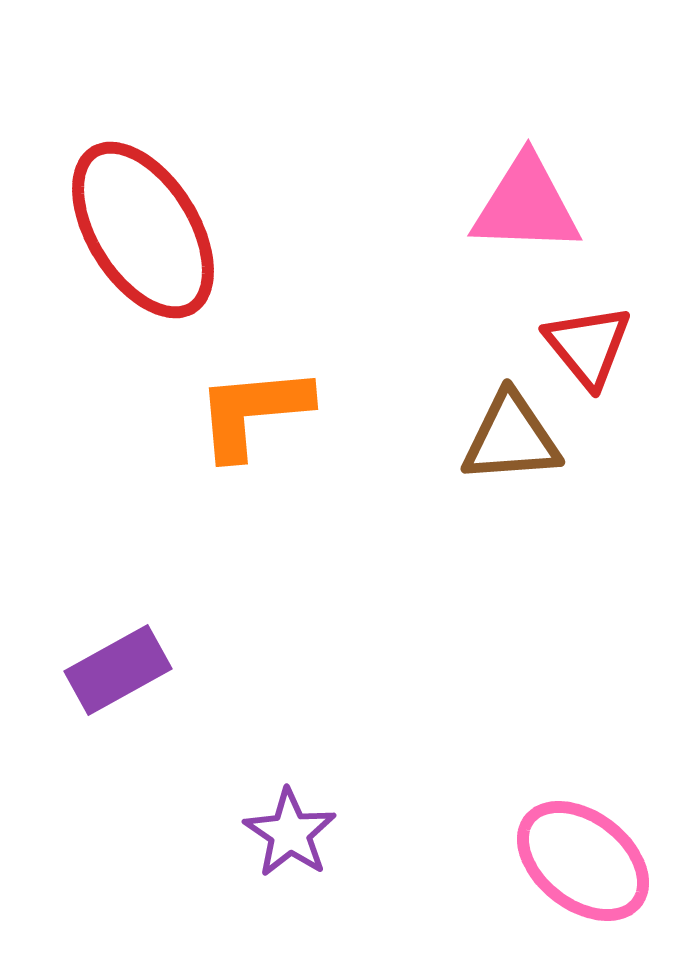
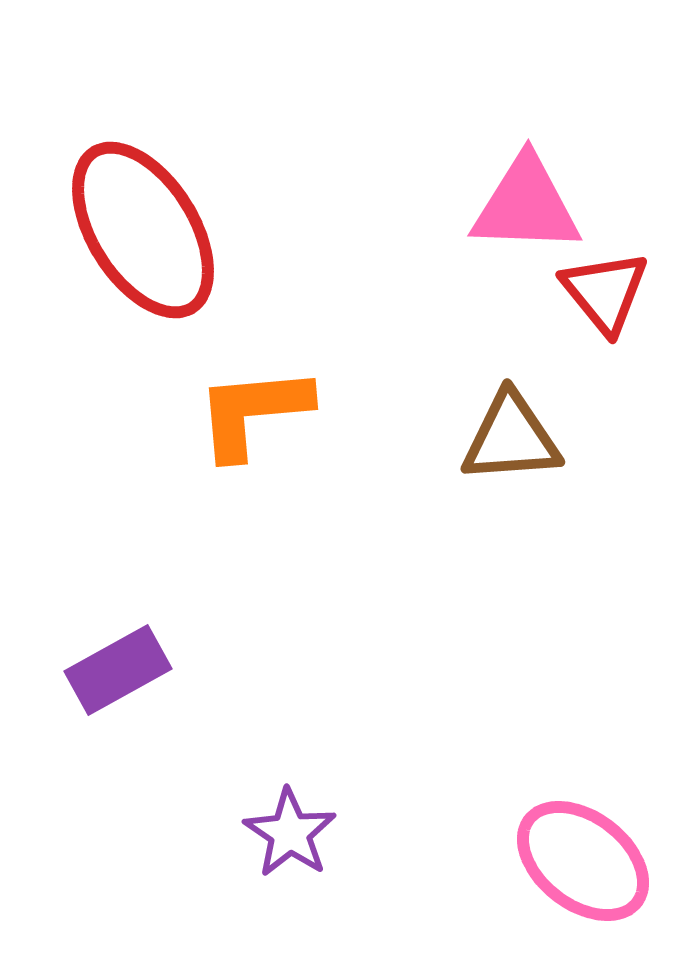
red triangle: moved 17 px right, 54 px up
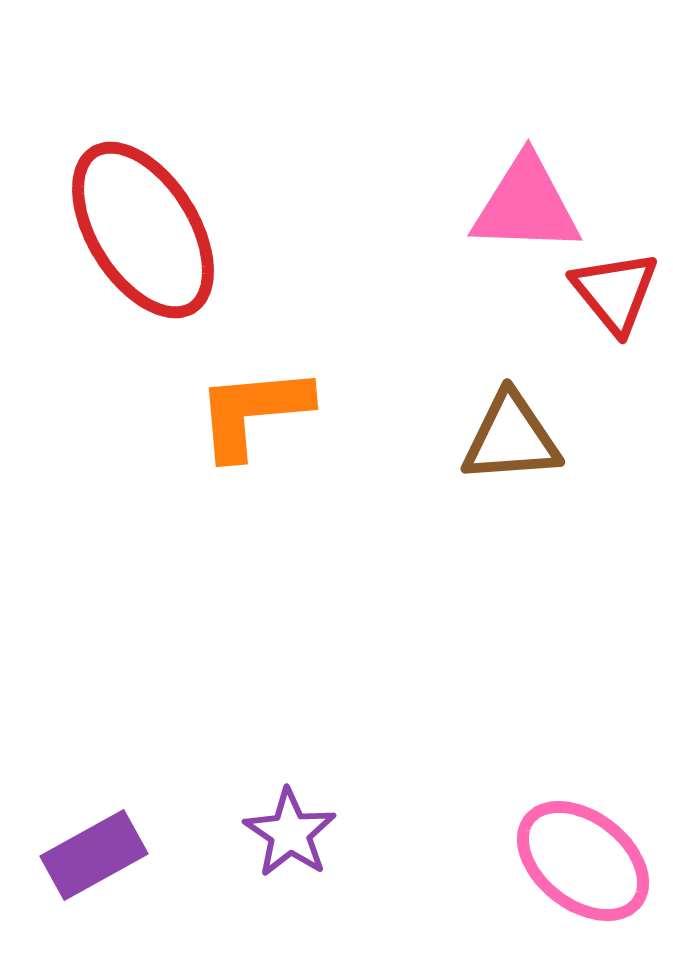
red triangle: moved 10 px right
purple rectangle: moved 24 px left, 185 px down
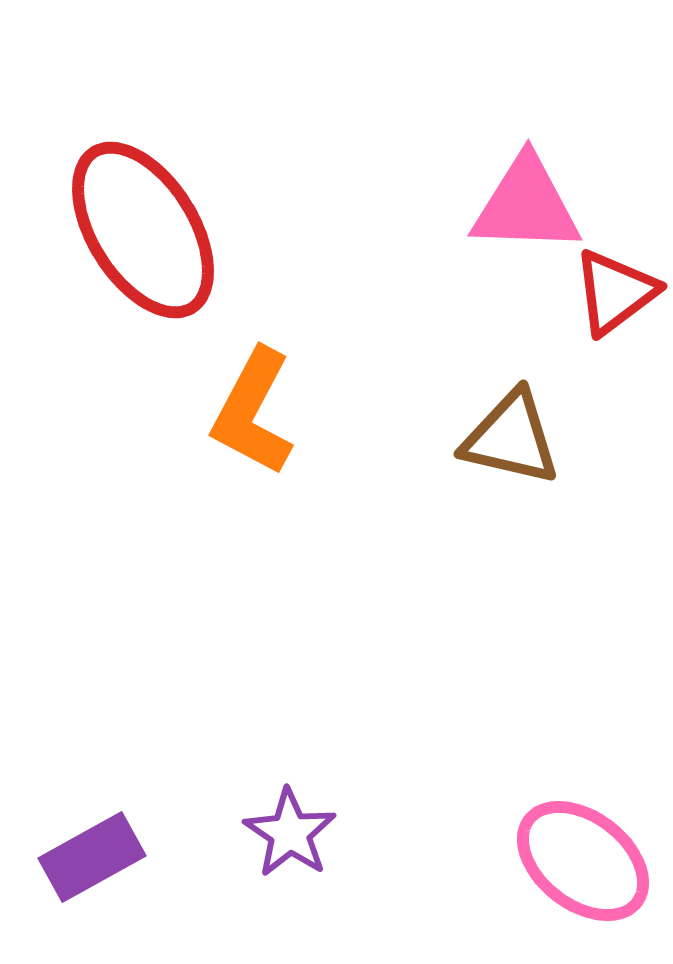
red triangle: rotated 32 degrees clockwise
orange L-shape: rotated 57 degrees counterclockwise
brown triangle: rotated 17 degrees clockwise
purple rectangle: moved 2 px left, 2 px down
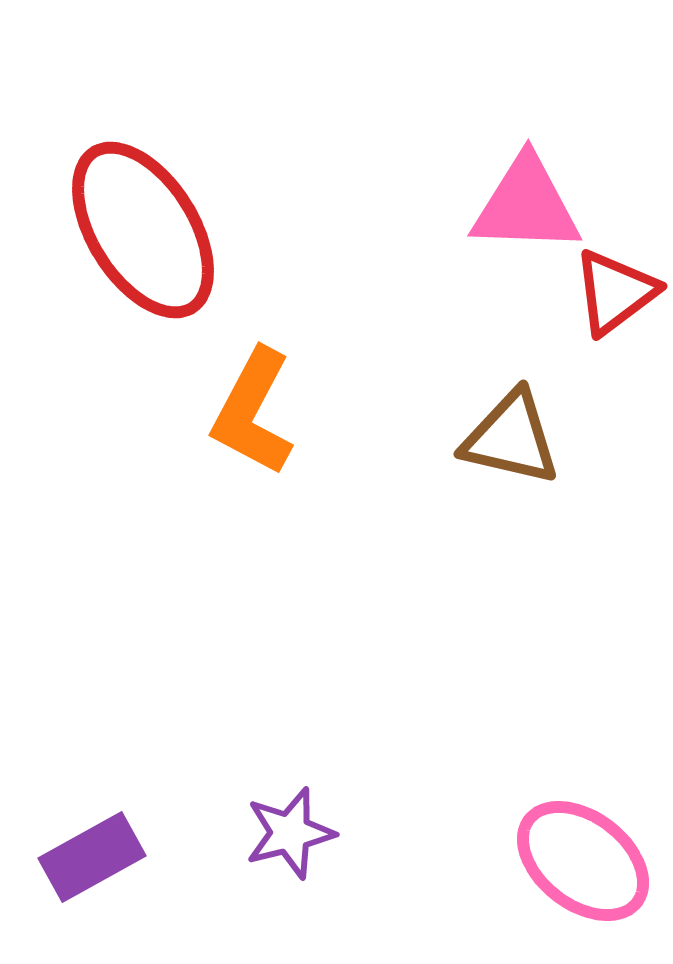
purple star: rotated 24 degrees clockwise
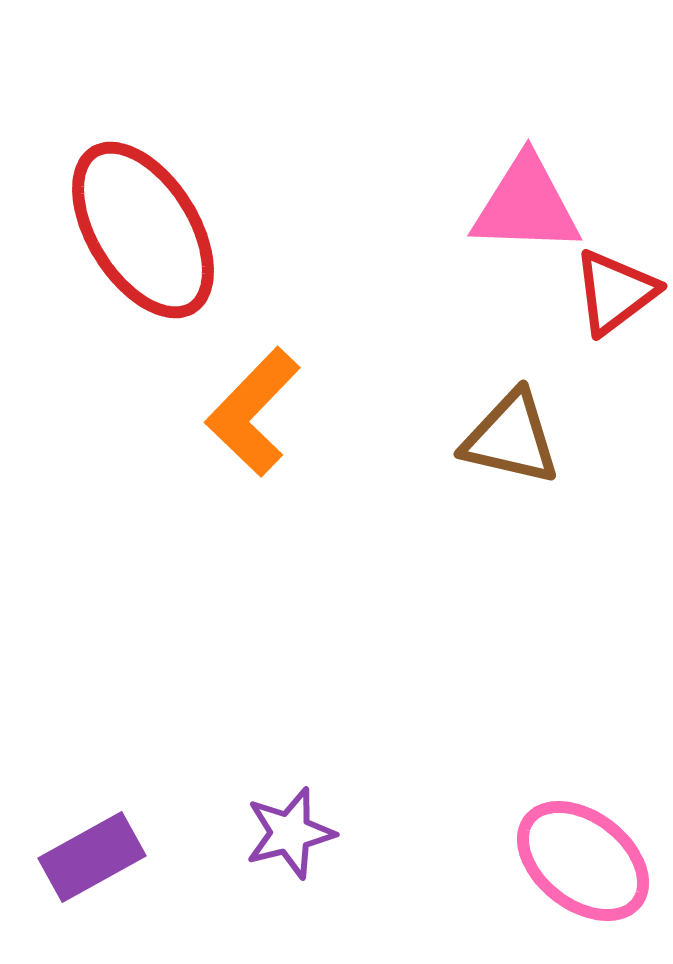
orange L-shape: rotated 16 degrees clockwise
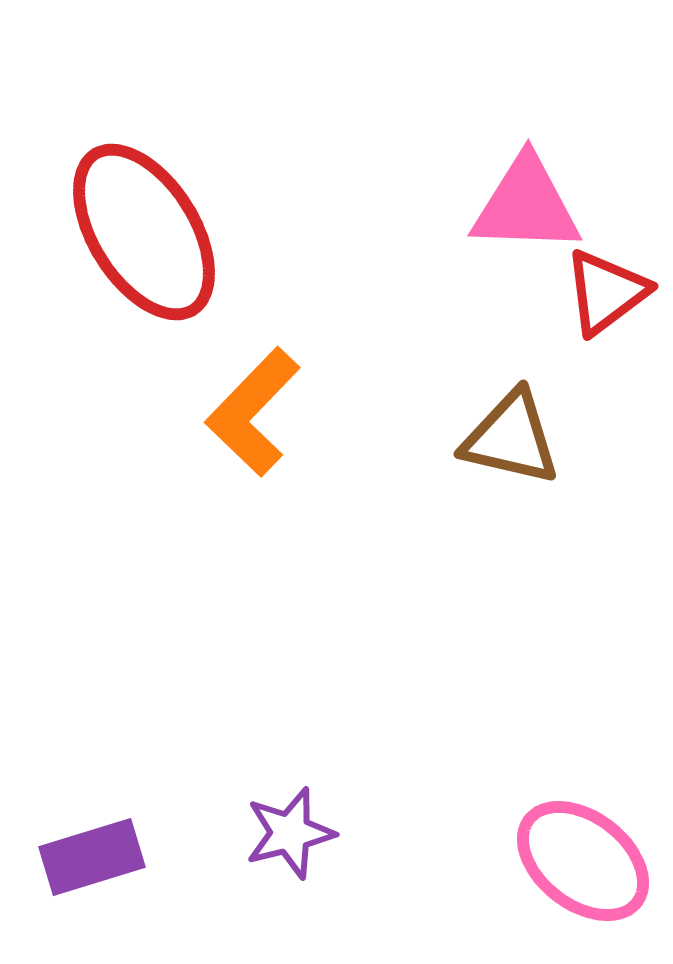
red ellipse: moved 1 px right, 2 px down
red triangle: moved 9 px left
purple rectangle: rotated 12 degrees clockwise
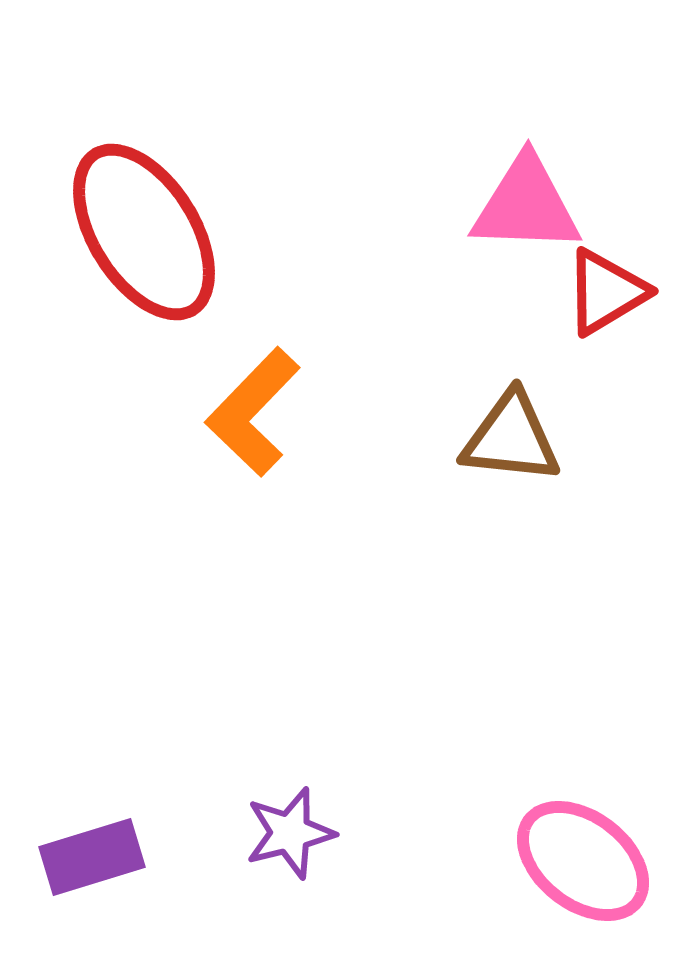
red triangle: rotated 6 degrees clockwise
brown triangle: rotated 7 degrees counterclockwise
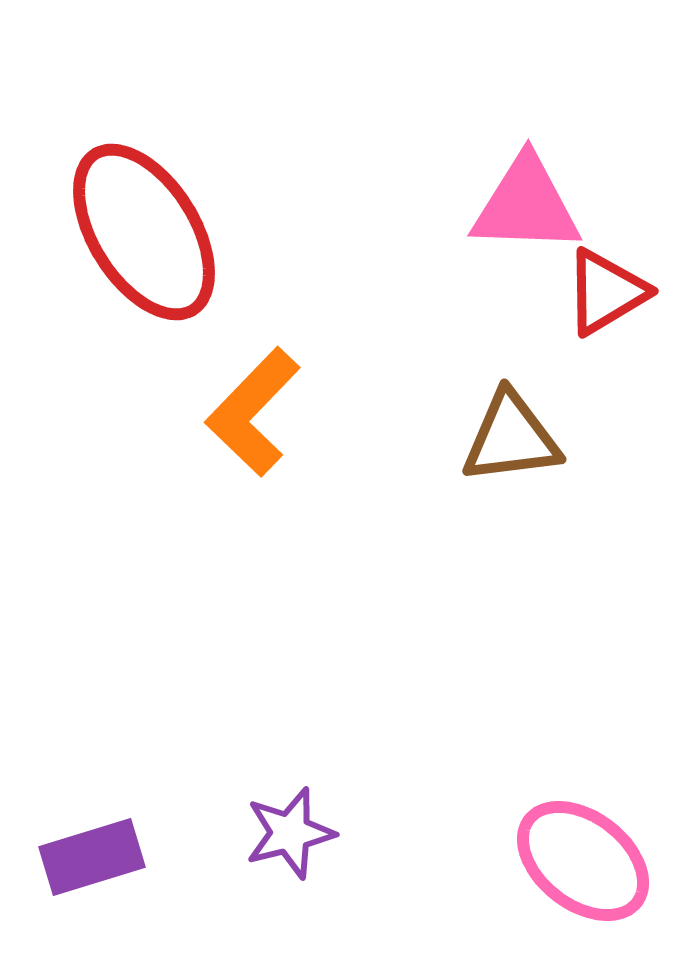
brown triangle: rotated 13 degrees counterclockwise
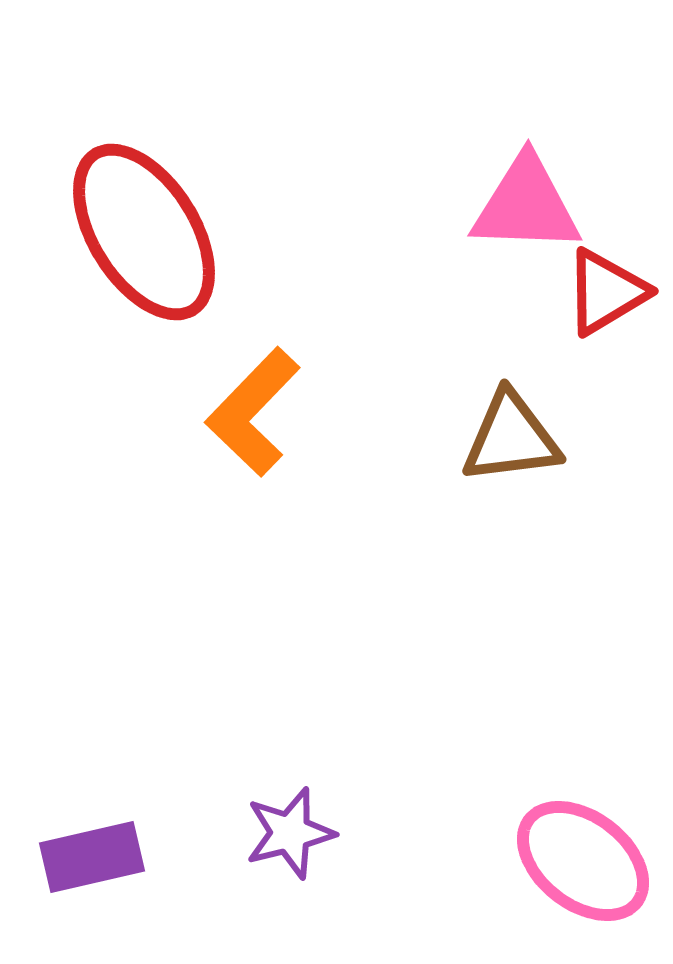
purple rectangle: rotated 4 degrees clockwise
